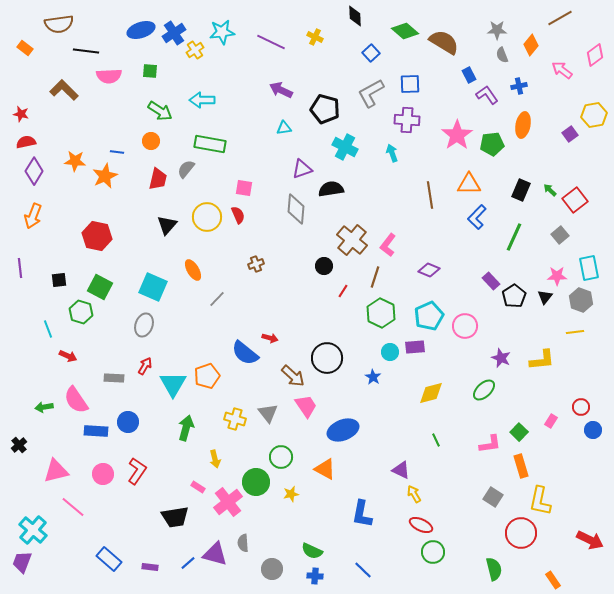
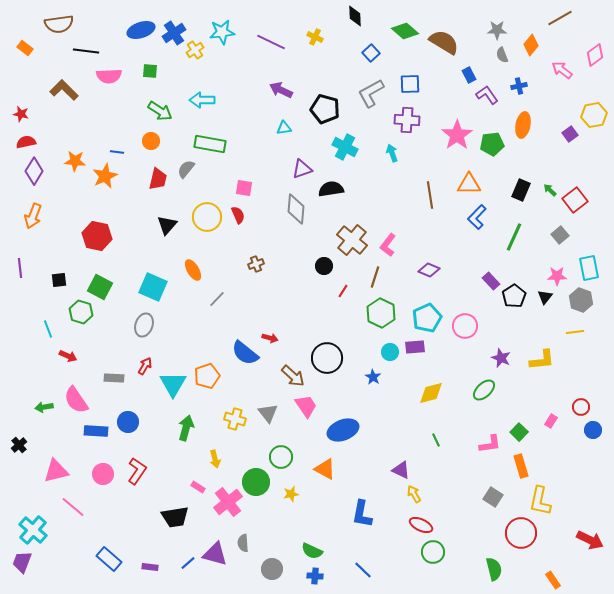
cyan pentagon at (429, 316): moved 2 px left, 2 px down
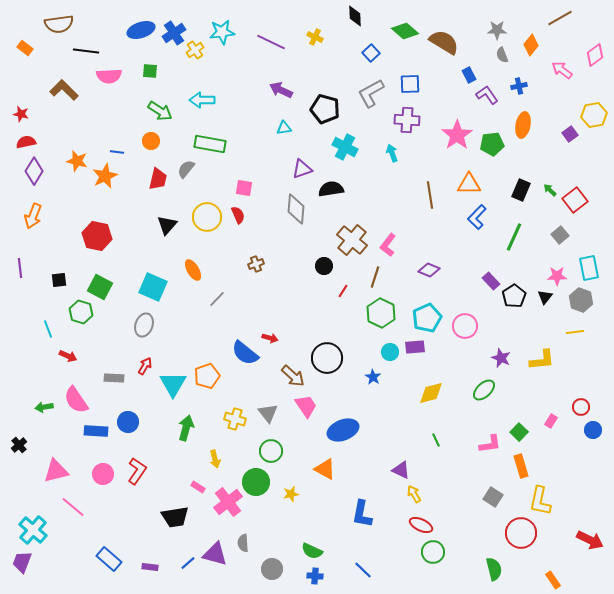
orange star at (75, 161): moved 2 px right; rotated 10 degrees clockwise
green circle at (281, 457): moved 10 px left, 6 px up
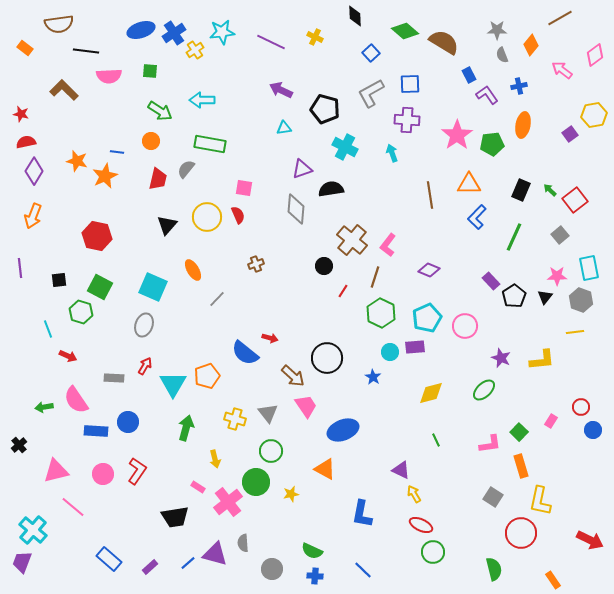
purple rectangle at (150, 567): rotated 49 degrees counterclockwise
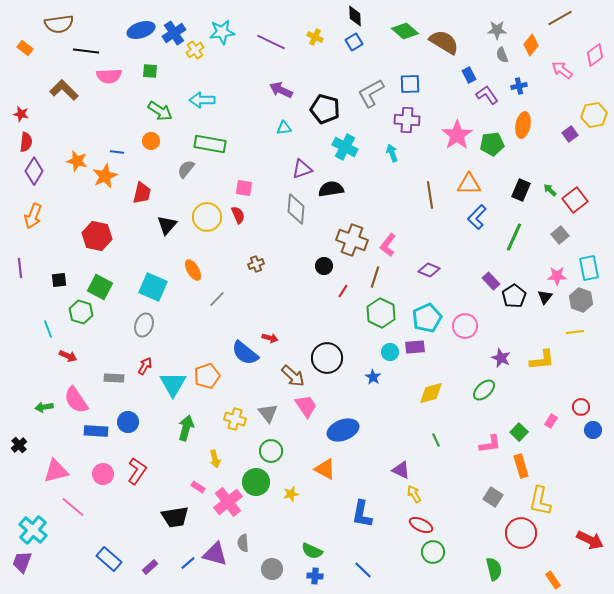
blue square at (371, 53): moved 17 px left, 11 px up; rotated 12 degrees clockwise
red semicircle at (26, 142): rotated 108 degrees clockwise
red trapezoid at (158, 179): moved 16 px left, 14 px down
brown cross at (352, 240): rotated 20 degrees counterclockwise
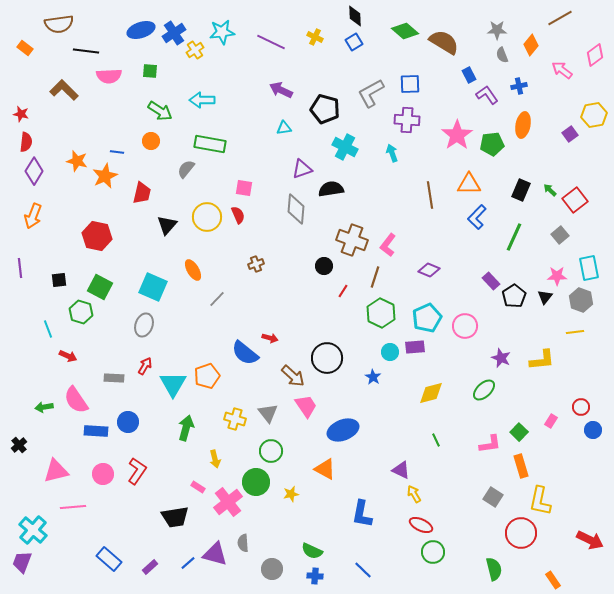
pink line at (73, 507): rotated 45 degrees counterclockwise
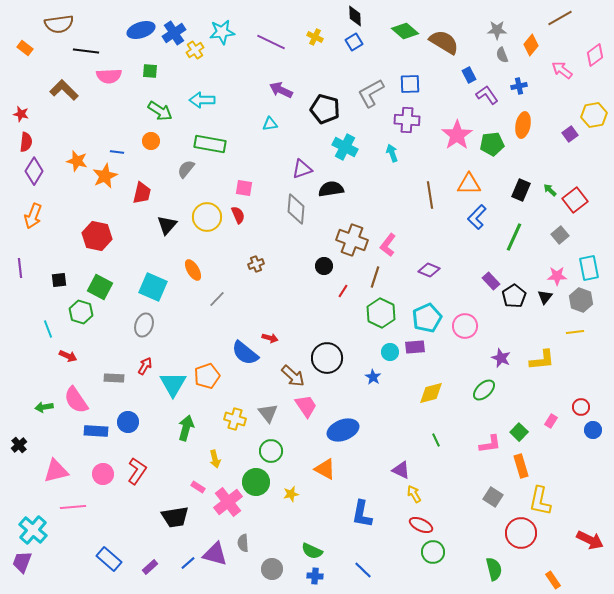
cyan triangle at (284, 128): moved 14 px left, 4 px up
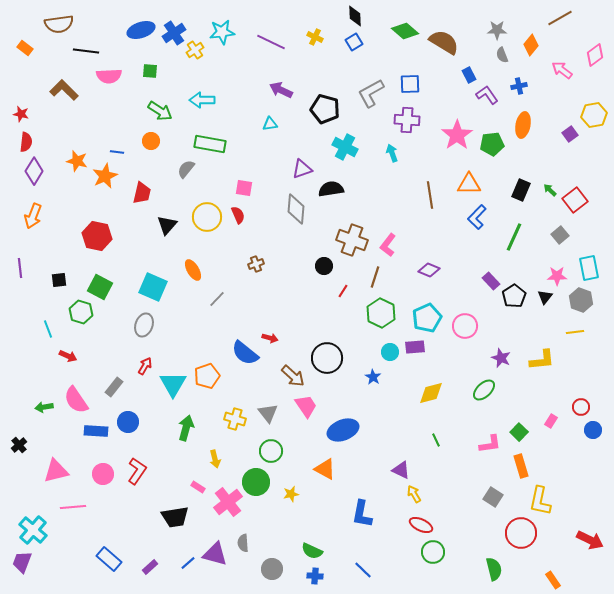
gray rectangle at (114, 378): moved 9 px down; rotated 54 degrees counterclockwise
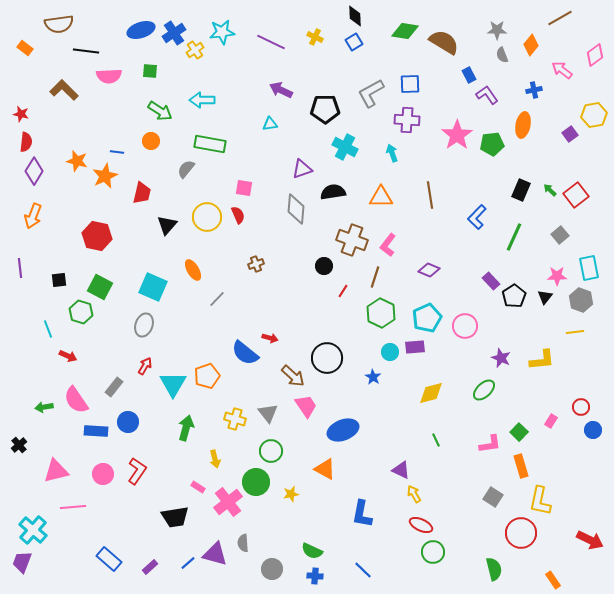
green diamond at (405, 31): rotated 32 degrees counterclockwise
blue cross at (519, 86): moved 15 px right, 4 px down
black pentagon at (325, 109): rotated 16 degrees counterclockwise
orange triangle at (469, 184): moved 88 px left, 13 px down
black semicircle at (331, 189): moved 2 px right, 3 px down
red square at (575, 200): moved 1 px right, 5 px up
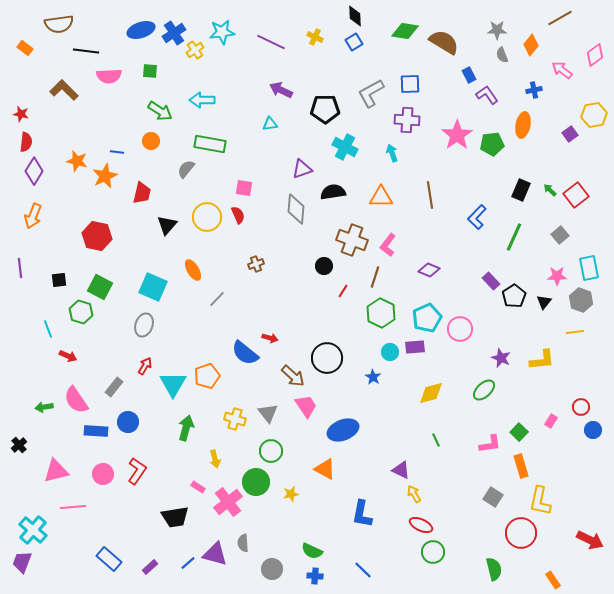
black triangle at (545, 297): moved 1 px left, 5 px down
pink circle at (465, 326): moved 5 px left, 3 px down
